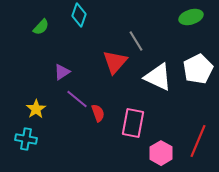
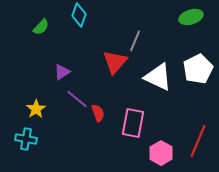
gray line: moved 1 px left; rotated 55 degrees clockwise
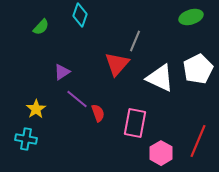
cyan diamond: moved 1 px right
red triangle: moved 2 px right, 2 px down
white triangle: moved 2 px right, 1 px down
pink rectangle: moved 2 px right
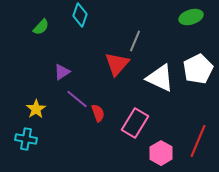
pink rectangle: rotated 20 degrees clockwise
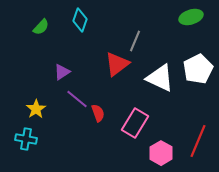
cyan diamond: moved 5 px down
red triangle: rotated 12 degrees clockwise
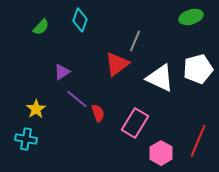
white pentagon: rotated 12 degrees clockwise
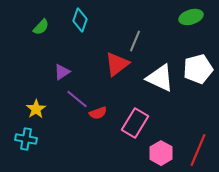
red semicircle: rotated 90 degrees clockwise
red line: moved 9 px down
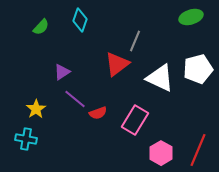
purple line: moved 2 px left
pink rectangle: moved 3 px up
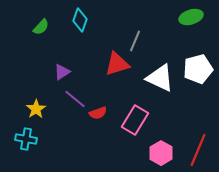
red triangle: rotated 20 degrees clockwise
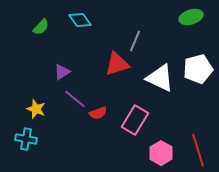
cyan diamond: rotated 55 degrees counterclockwise
yellow star: rotated 18 degrees counterclockwise
red line: rotated 40 degrees counterclockwise
